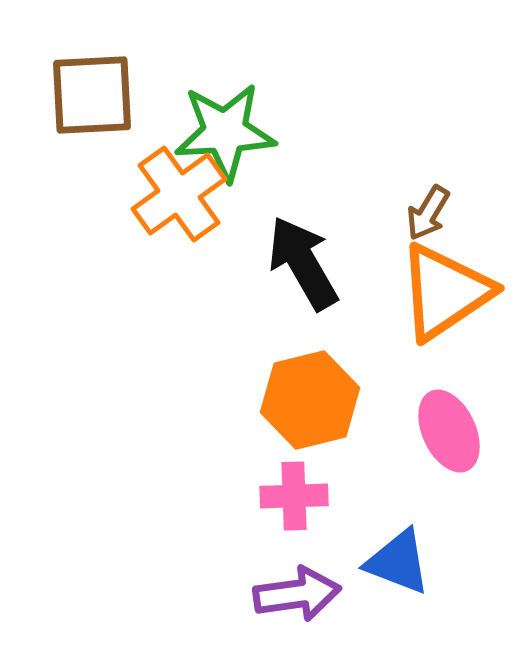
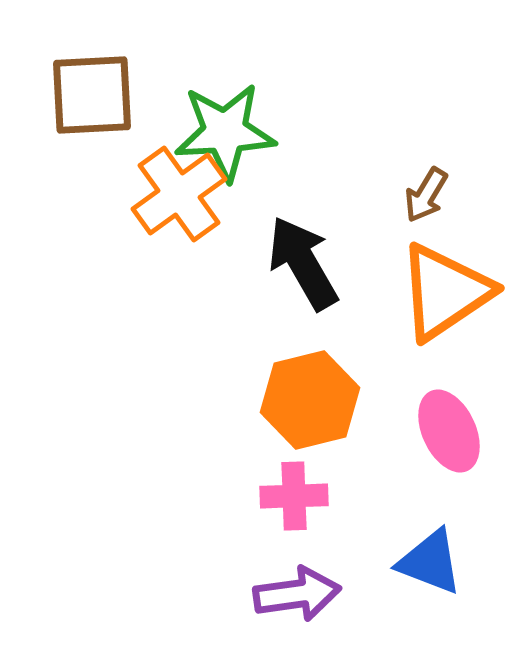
brown arrow: moved 2 px left, 18 px up
blue triangle: moved 32 px right
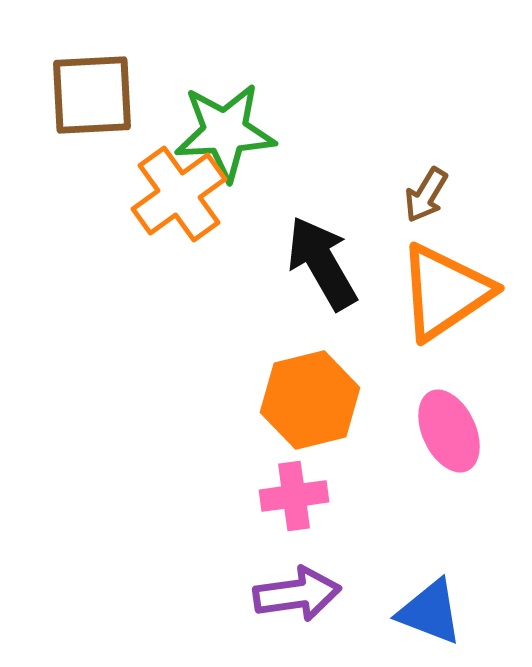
black arrow: moved 19 px right
pink cross: rotated 6 degrees counterclockwise
blue triangle: moved 50 px down
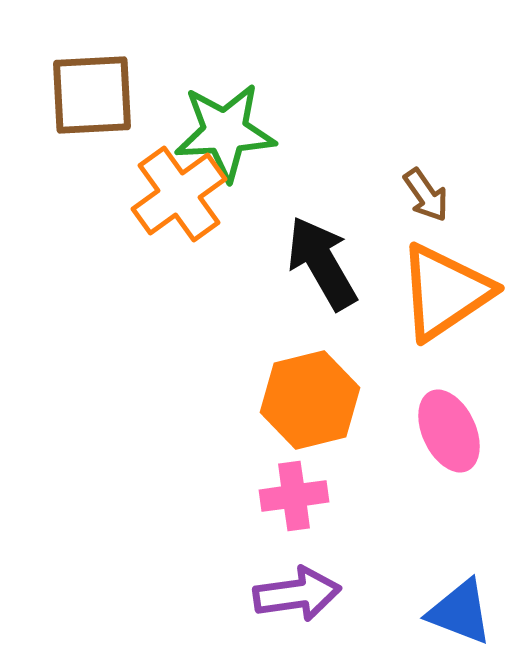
brown arrow: rotated 66 degrees counterclockwise
blue triangle: moved 30 px right
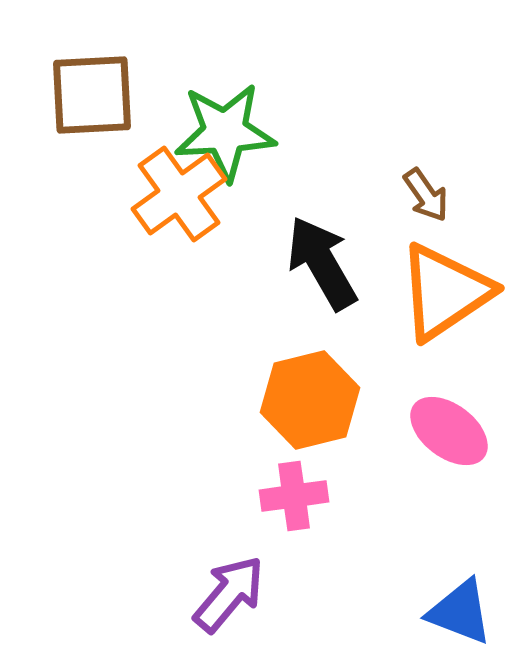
pink ellipse: rotated 28 degrees counterclockwise
purple arrow: moved 68 px left; rotated 42 degrees counterclockwise
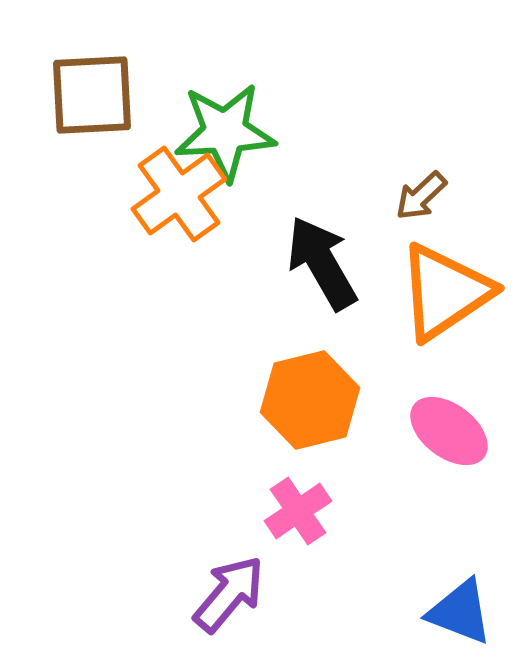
brown arrow: moved 5 px left, 1 px down; rotated 82 degrees clockwise
pink cross: moved 4 px right, 15 px down; rotated 26 degrees counterclockwise
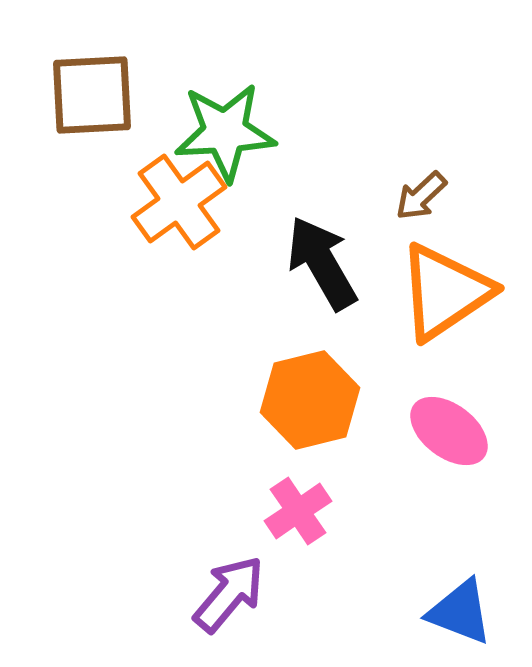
orange cross: moved 8 px down
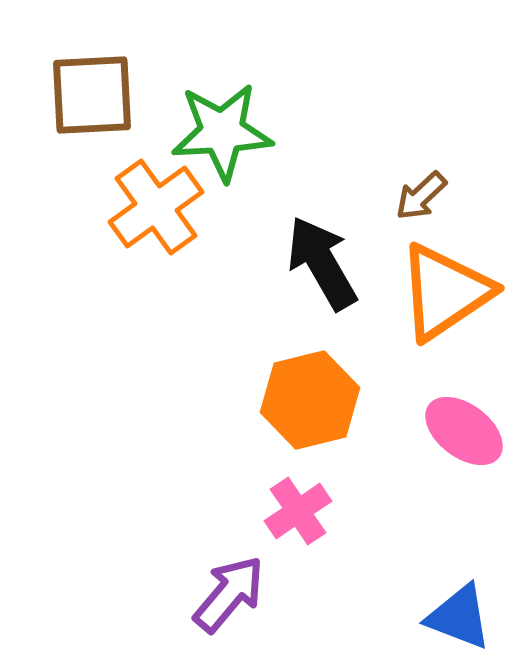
green star: moved 3 px left
orange cross: moved 23 px left, 5 px down
pink ellipse: moved 15 px right
blue triangle: moved 1 px left, 5 px down
